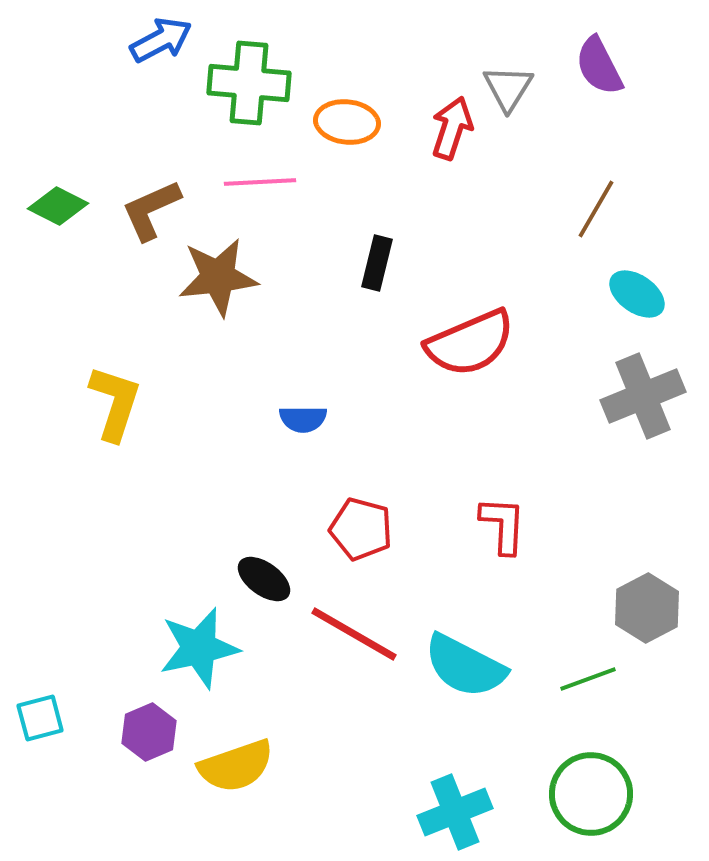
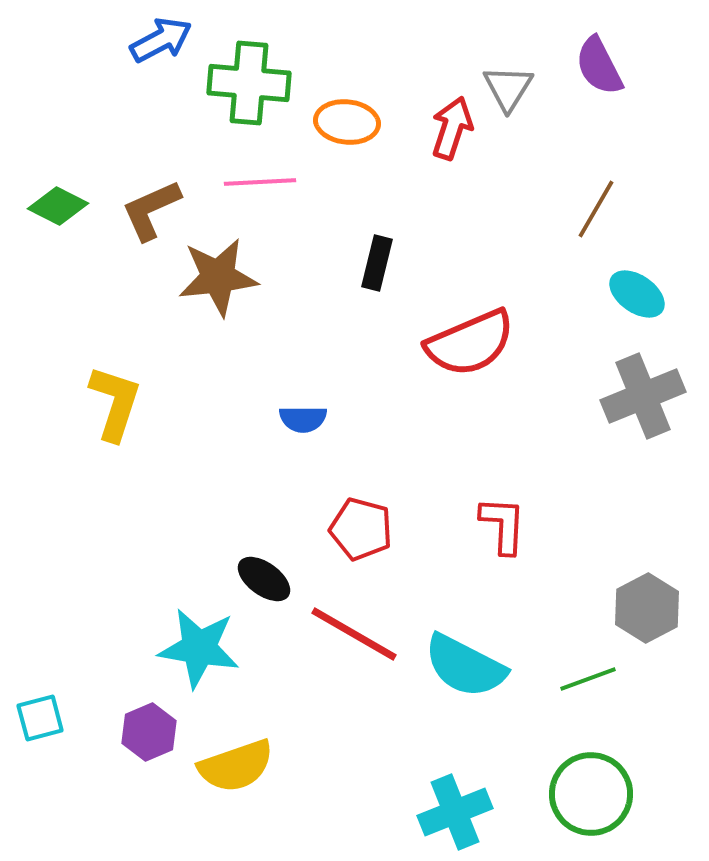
cyan star: rotated 22 degrees clockwise
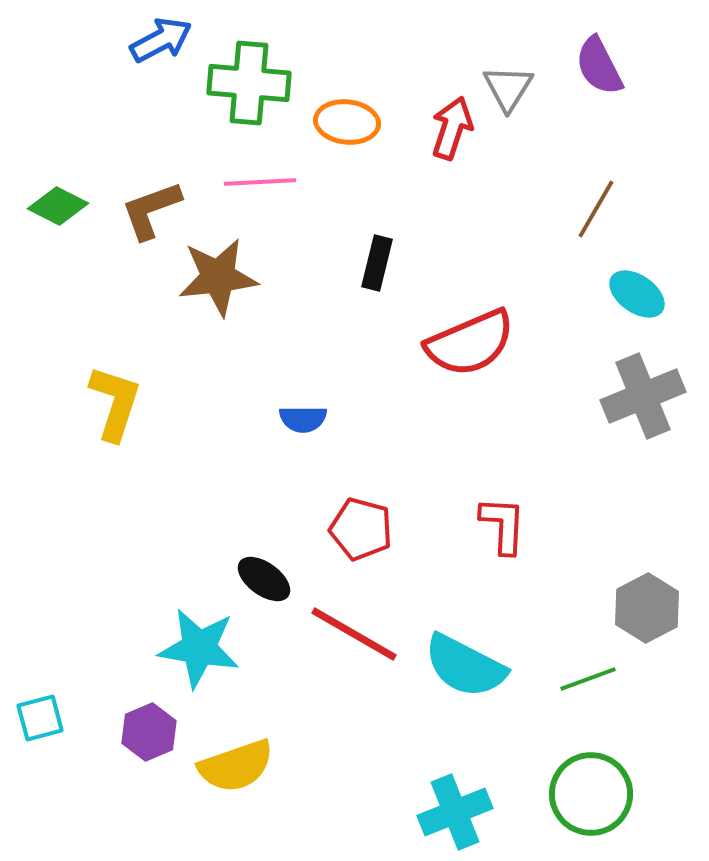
brown L-shape: rotated 4 degrees clockwise
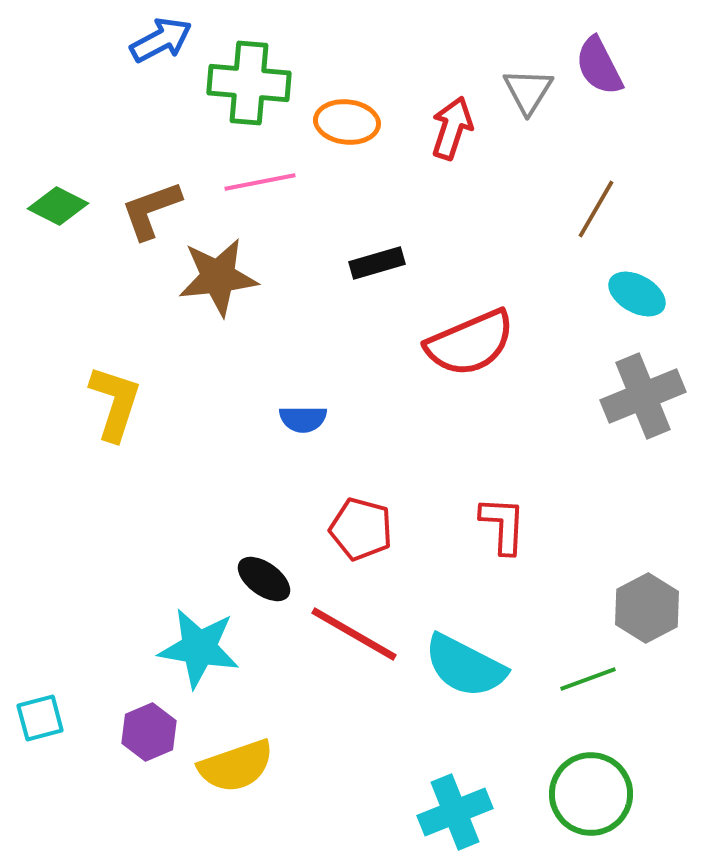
gray triangle: moved 20 px right, 3 px down
pink line: rotated 8 degrees counterclockwise
black rectangle: rotated 60 degrees clockwise
cyan ellipse: rotated 6 degrees counterclockwise
